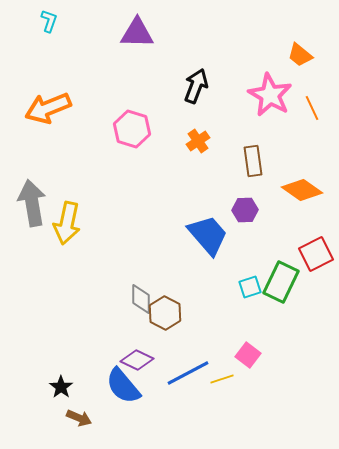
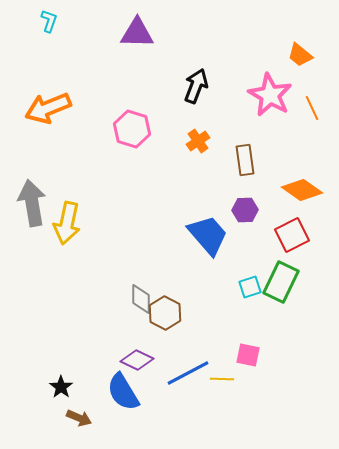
brown rectangle: moved 8 px left, 1 px up
red square: moved 24 px left, 19 px up
pink square: rotated 25 degrees counterclockwise
yellow line: rotated 20 degrees clockwise
blue semicircle: moved 6 px down; rotated 9 degrees clockwise
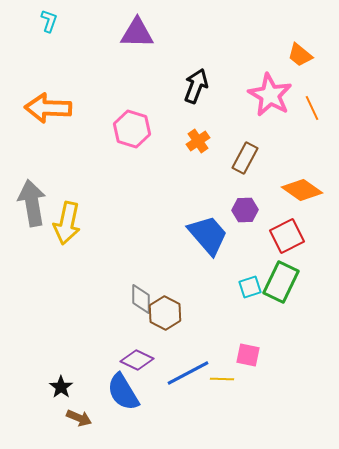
orange arrow: rotated 24 degrees clockwise
brown rectangle: moved 2 px up; rotated 36 degrees clockwise
red square: moved 5 px left, 1 px down
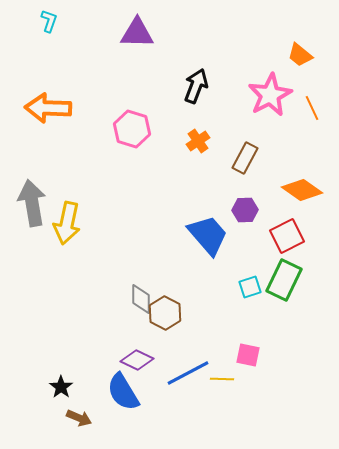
pink star: rotated 15 degrees clockwise
green rectangle: moved 3 px right, 2 px up
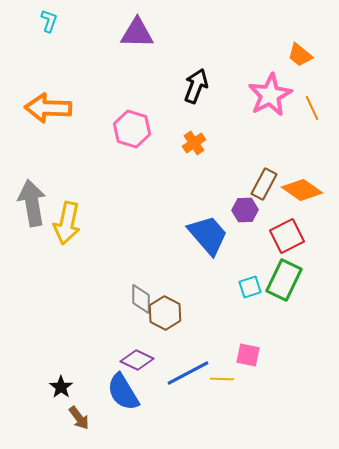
orange cross: moved 4 px left, 2 px down
brown rectangle: moved 19 px right, 26 px down
brown arrow: rotated 30 degrees clockwise
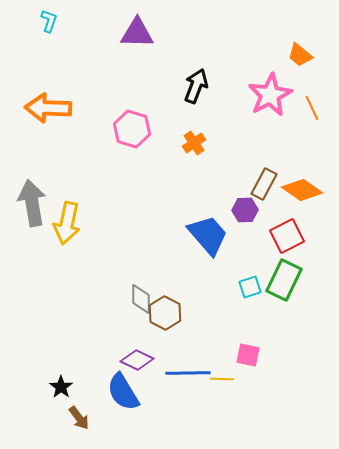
blue line: rotated 27 degrees clockwise
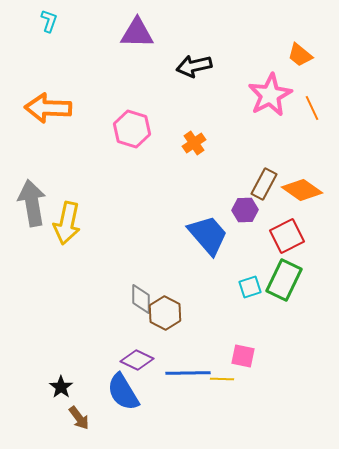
black arrow: moved 2 px left, 20 px up; rotated 124 degrees counterclockwise
pink square: moved 5 px left, 1 px down
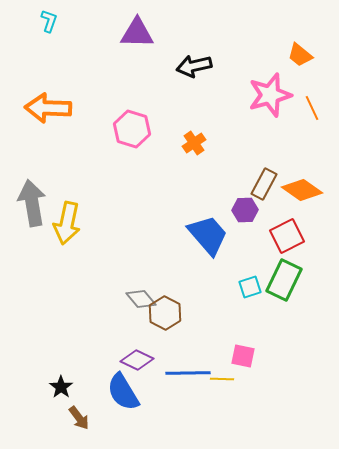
pink star: rotated 12 degrees clockwise
gray diamond: rotated 40 degrees counterclockwise
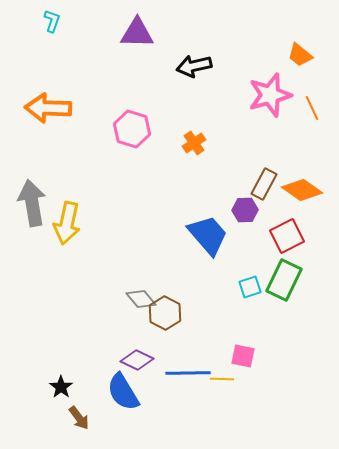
cyan L-shape: moved 3 px right
